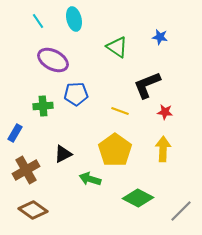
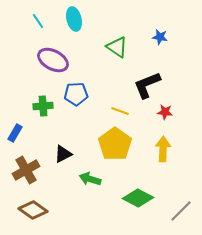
yellow pentagon: moved 6 px up
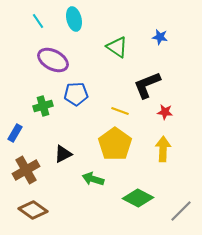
green cross: rotated 12 degrees counterclockwise
green arrow: moved 3 px right
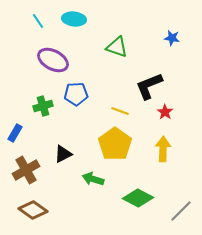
cyan ellipse: rotated 70 degrees counterclockwise
blue star: moved 12 px right, 1 px down
green triangle: rotated 15 degrees counterclockwise
black L-shape: moved 2 px right, 1 px down
red star: rotated 28 degrees clockwise
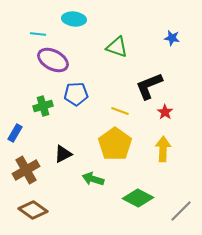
cyan line: moved 13 px down; rotated 49 degrees counterclockwise
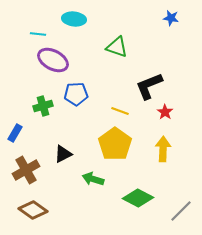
blue star: moved 1 px left, 20 px up
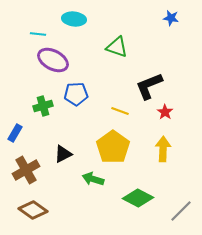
yellow pentagon: moved 2 px left, 3 px down
